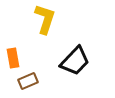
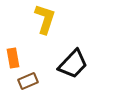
black trapezoid: moved 2 px left, 3 px down
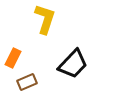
orange rectangle: rotated 36 degrees clockwise
brown rectangle: moved 1 px left, 1 px down
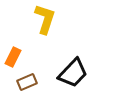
orange rectangle: moved 1 px up
black trapezoid: moved 9 px down
